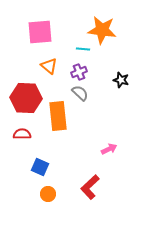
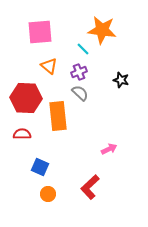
cyan line: rotated 40 degrees clockwise
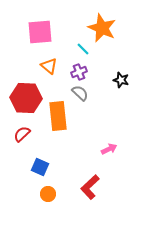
orange star: moved 2 px up; rotated 16 degrees clockwise
red semicircle: rotated 42 degrees counterclockwise
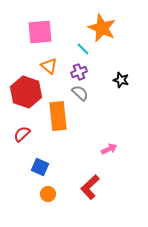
red hexagon: moved 6 px up; rotated 16 degrees clockwise
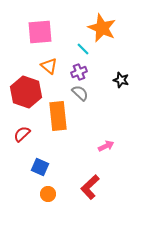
pink arrow: moved 3 px left, 3 px up
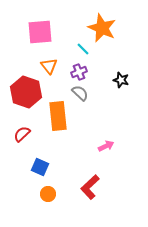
orange triangle: rotated 12 degrees clockwise
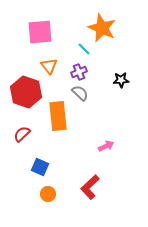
cyan line: moved 1 px right
black star: rotated 21 degrees counterclockwise
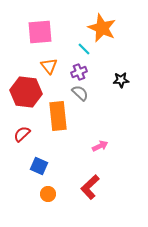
red hexagon: rotated 12 degrees counterclockwise
pink arrow: moved 6 px left
blue square: moved 1 px left, 1 px up
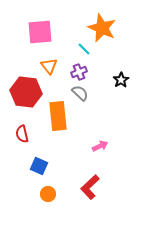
black star: rotated 28 degrees counterclockwise
red semicircle: rotated 60 degrees counterclockwise
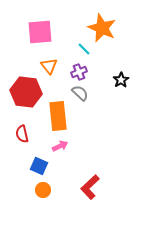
pink arrow: moved 40 px left
orange circle: moved 5 px left, 4 px up
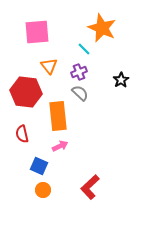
pink square: moved 3 px left
